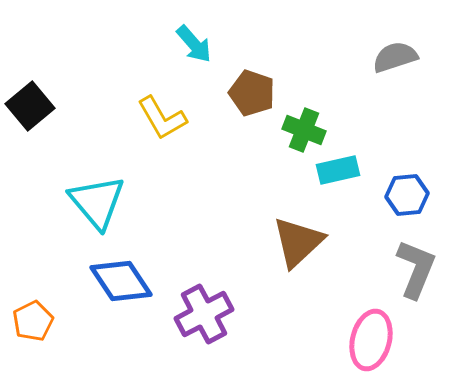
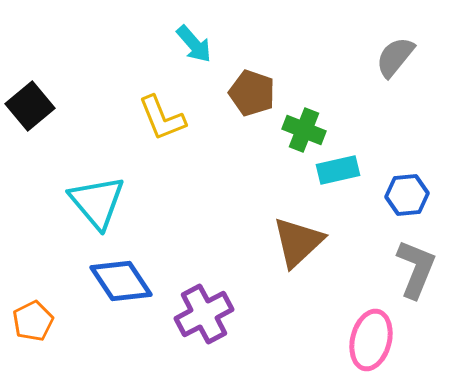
gray semicircle: rotated 33 degrees counterclockwise
yellow L-shape: rotated 8 degrees clockwise
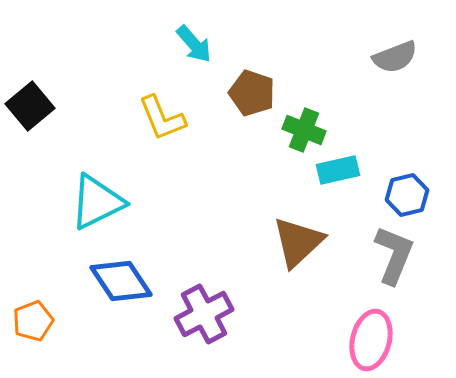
gray semicircle: rotated 150 degrees counterclockwise
blue hexagon: rotated 9 degrees counterclockwise
cyan triangle: rotated 44 degrees clockwise
gray L-shape: moved 22 px left, 14 px up
orange pentagon: rotated 6 degrees clockwise
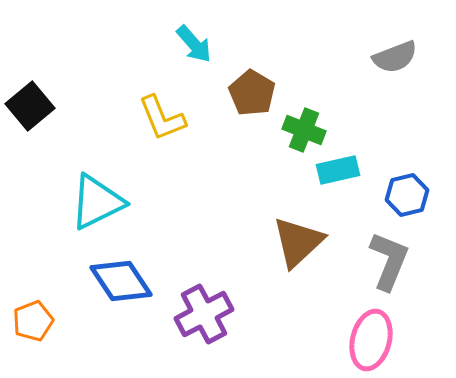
brown pentagon: rotated 12 degrees clockwise
gray L-shape: moved 5 px left, 6 px down
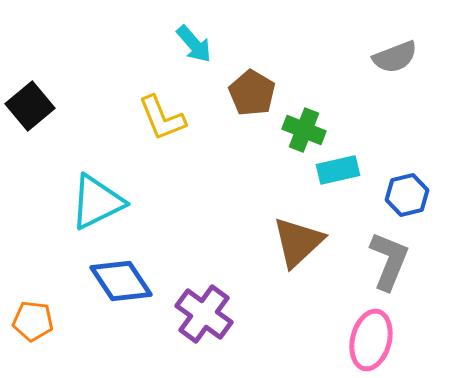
purple cross: rotated 26 degrees counterclockwise
orange pentagon: rotated 27 degrees clockwise
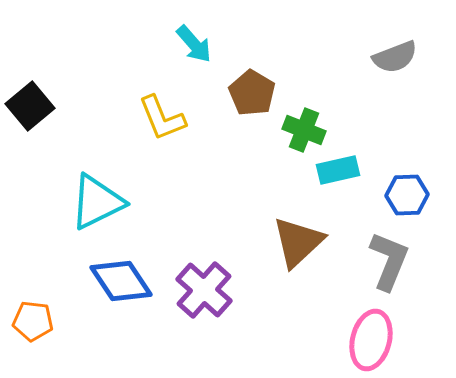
blue hexagon: rotated 12 degrees clockwise
purple cross: moved 24 px up; rotated 6 degrees clockwise
